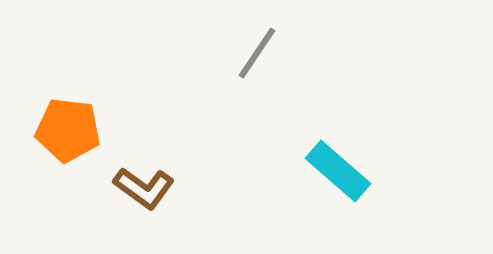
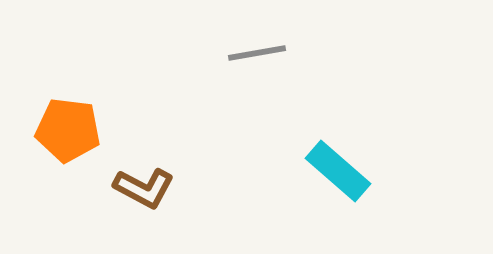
gray line: rotated 46 degrees clockwise
brown L-shape: rotated 8 degrees counterclockwise
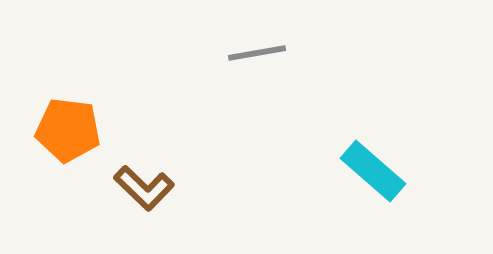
cyan rectangle: moved 35 px right
brown L-shape: rotated 16 degrees clockwise
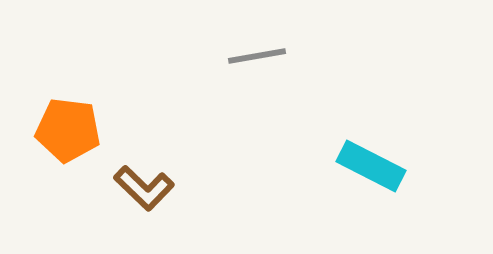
gray line: moved 3 px down
cyan rectangle: moved 2 px left, 5 px up; rotated 14 degrees counterclockwise
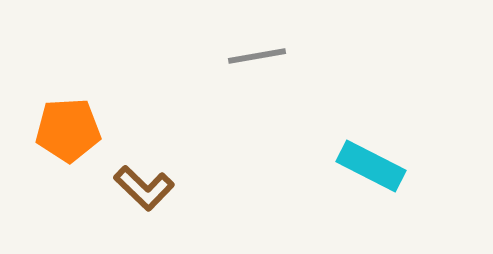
orange pentagon: rotated 10 degrees counterclockwise
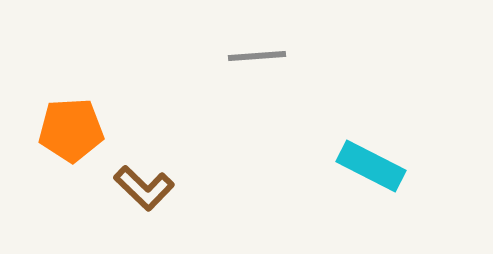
gray line: rotated 6 degrees clockwise
orange pentagon: moved 3 px right
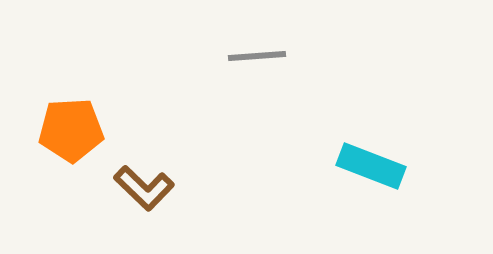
cyan rectangle: rotated 6 degrees counterclockwise
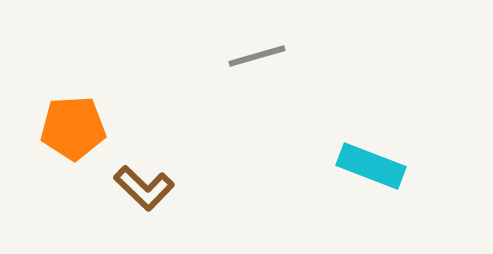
gray line: rotated 12 degrees counterclockwise
orange pentagon: moved 2 px right, 2 px up
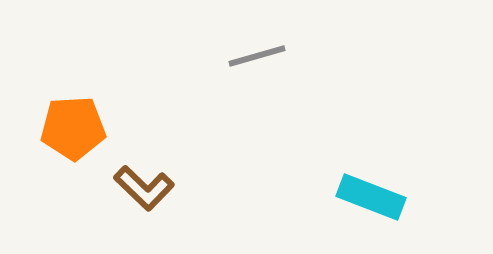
cyan rectangle: moved 31 px down
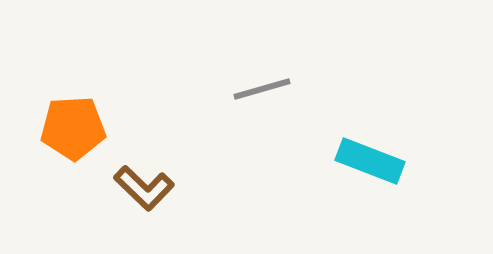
gray line: moved 5 px right, 33 px down
cyan rectangle: moved 1 px left, 36 px up
